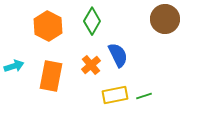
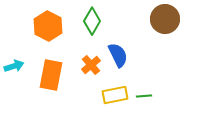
orange rectangle: moved 1 px up
green line: rotated 14 degrees clockwise
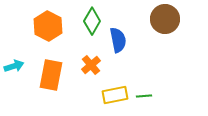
blue semicircle: moved 15 px up; rotated 15 degrees clockwise
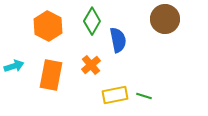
green line: rotated 21 degrees clockwise
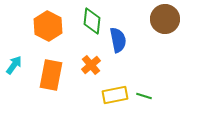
green diamond: rotated 24 degrees counterclockwise
cyan arrow: moved 1 px up; rotated 36 degrees counterclockwise
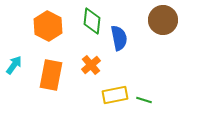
brown circle: moved 2 px left, 1 px down
blue semicircle: moved 1 px right, 2 px up
green line: moved 4 px down
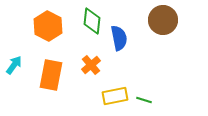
yellow rectangle: moved 1 px down
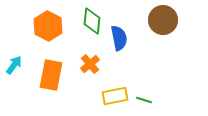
orange cross: moved 1 px left, 1 px up
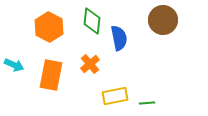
orange hexagon: moved 1 px right, 1 px down
cyan arrow: rotated 78 degrees clockwise
green line: moved 3 px right, 3 px down; rotated 21 degrees counterclockwise
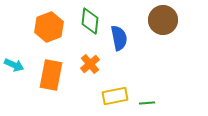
green diamond: moved 2 px left
orange hexagon: rotated 12 degrees clockwise
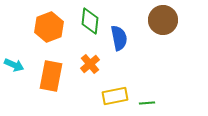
orange rectangle: moved 1 px down
